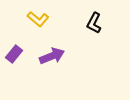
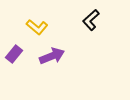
yellow L-shape: moved 1 px left, 8 px down
black L-shape: moved 3 px left, 3 px up; rotated 20 degrees clockwise
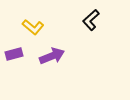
yellow L-shape: moved 4 px left
purple rectangle: rotated 36 degrees clockwise
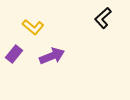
black L-shape: moved 12 px right, 2 px up
purple rectangle: rotated 36 degrees counterclockwise
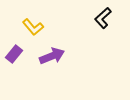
yellow L-shape: rotated 10 degrees clockwise
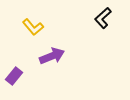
purple rectangle: moved 22 px down
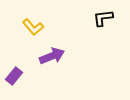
black L-shape: rotated 35 degrees clockwise
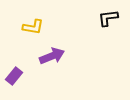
black L-shape: moved 5 px right
yellow L-shape: rotated 40 degrees counterclockwise
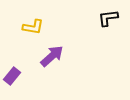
purple arrow: rotated 20 degrees counterclockwise
purple rectangle: moved 2 px left
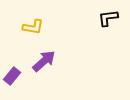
purple arrow: moved 8 px left, 5 px down
